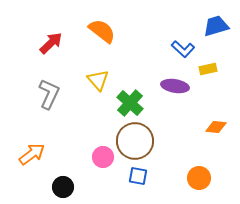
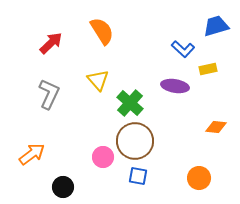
orange semicircle: rotated 20 degrees clockwise
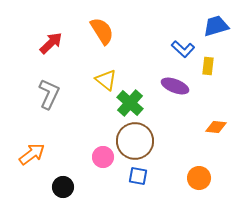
yellow rectangle: moved 3 px up; rotated 72 degrees counterclockwise
yellow triangle: moved 8 px right; rotated 10 degrees counterclockwise
purple ellipse: rotated 12 degrees clockwise
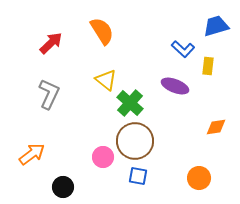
orange diamond: rotated 15 degrees counterclockwise
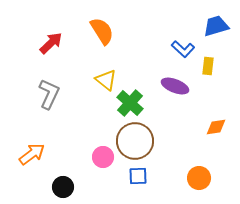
blue square: rotated 12 degrees counterclockwise
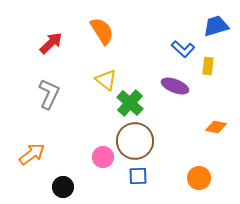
orange diamond: rotated 20 degrees clockwise
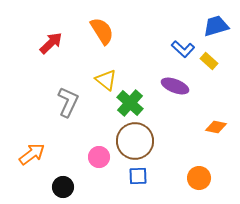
yellow rectangle: moved 1 px right, 5 px up; rotated 54 degrees counterclockwise
gray L-shape: moved 19 px right, 8 px down
pink circle: moved 4 px left
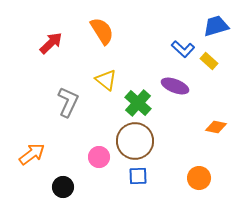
green cross: moved 8 px right
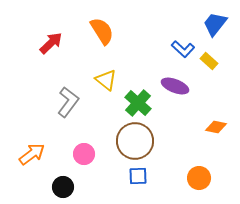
blue trapezoid: moved 1 px left, 2 px up; rotated 36 degrees counterclockwise
gray L-shape: rotated 12 degrees clockwise
pink circle: moved 15 px left, 3 px up
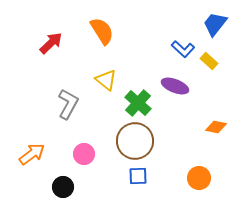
gray L-shape: moved 2 px down; rotated 8 degrees counterclockwise
